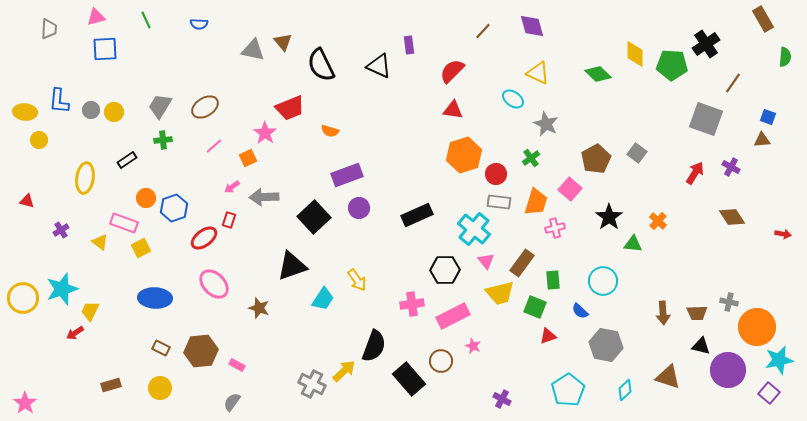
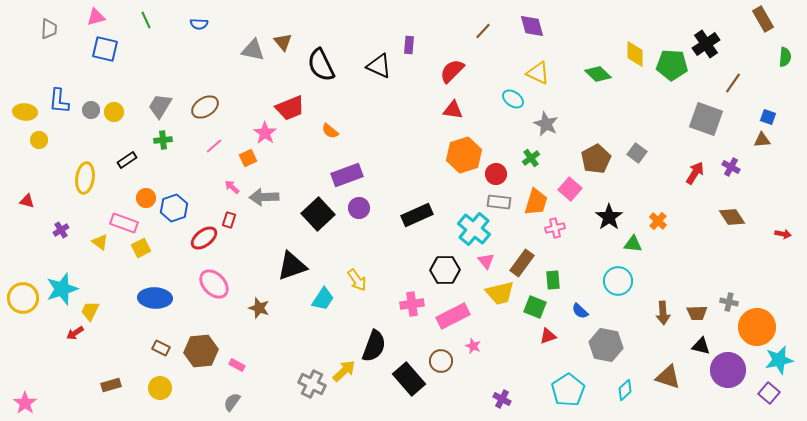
purple rectangle at (409, 45): rotated 12 degrees clockwise
blue square at (105, 49): rotated 16 degrees clockwise
orange semicircle at (330, 131): rotated 24 degrees clockwise
pink arrow at (232, 187): rotated 77 degrees clockwise
black square at (314, 217): moved 4 px right, 3 px up
cyan circle at (603, 281): moved 15 px right
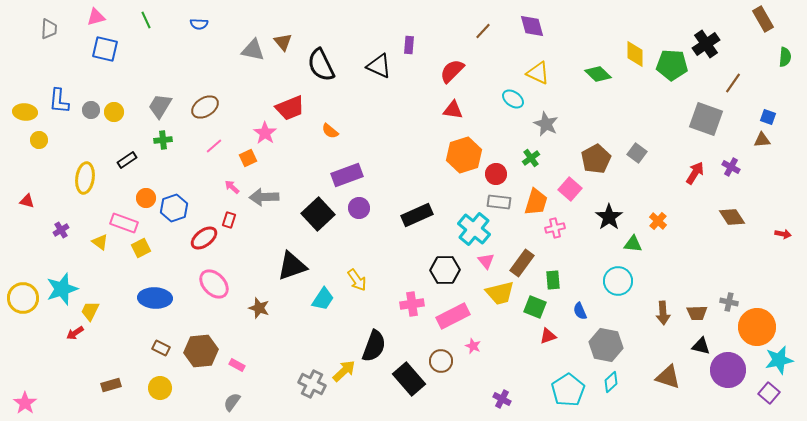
blue semicircle at (580, 311): rotated 24 degrees clockwise
cyan diamond at (625, 390): moved 14 px left, 8 px up
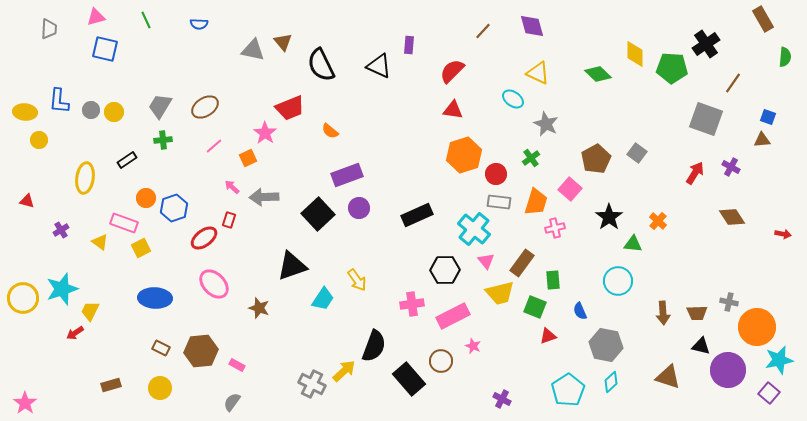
green pentagon at (672, 65): moved 3 px down
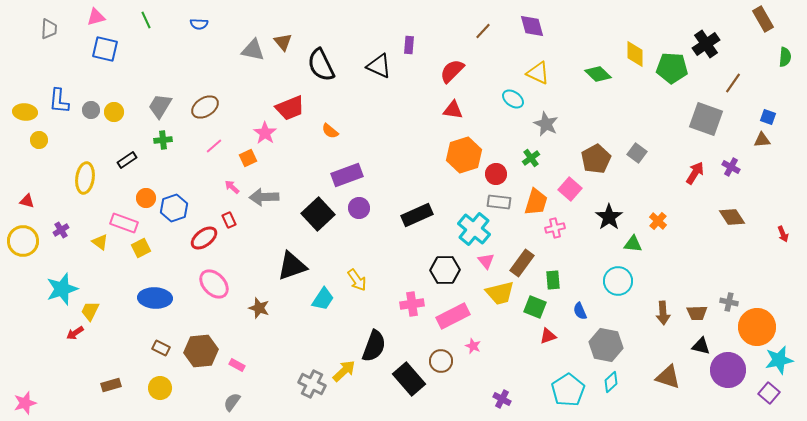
red rectangle at (229, 220): rotated 42 degrees counterclockwise
red arrow at (783, 234): rotated 56 degrees clockwise
yellow circle at (23, 298): moved 57 px up
pink star at (25, 403): rotated 20 degrees clockwise
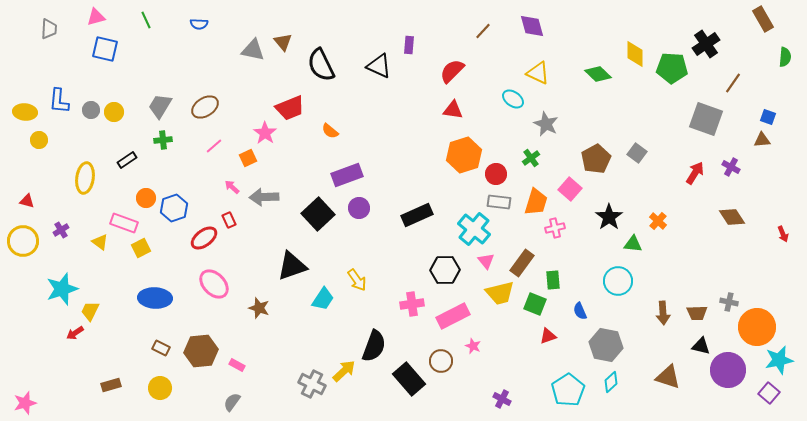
green square at (535, 307): moved 3 px up
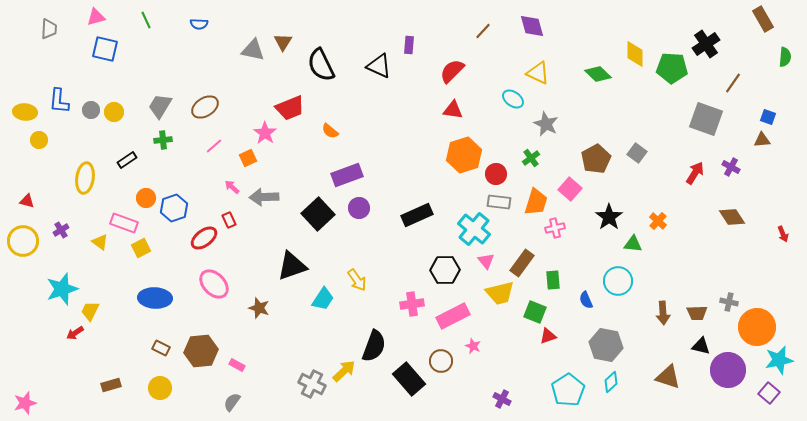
brown triangle at (283, 42): rotated 12 degrees clockwise
green square at (535, 304): moved 8 px down
blue semicircle at (580, 311): moved 6 px right, 11 px up
